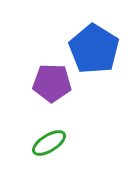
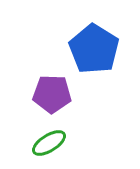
purple pentagon: moved 11 px down
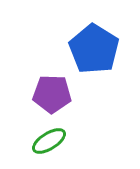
green ellipse: moved 2 px up
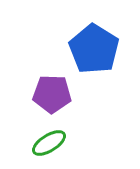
green ellipse: moved 2 px down
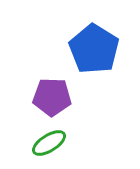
purple pentagon: moved 3 px down
